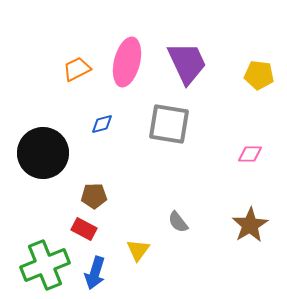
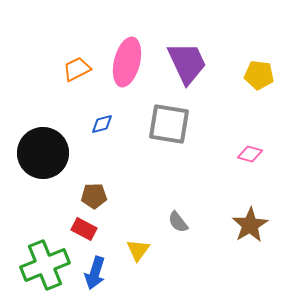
pink diamond: rotated 15 degrees clockwise
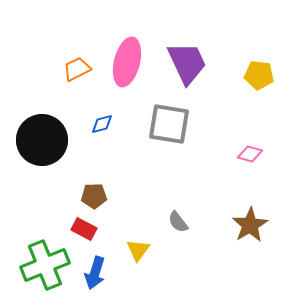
black circle: moved 1 px left, 13 px up
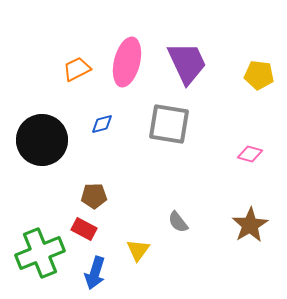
green cross: moved 5 px left, 12 px up
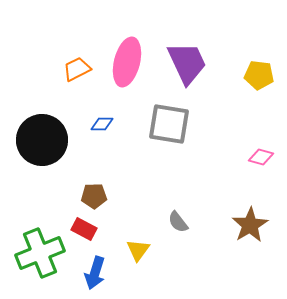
blue diamond: rotated 15 degrees clockwise
pink diamond: moved 11 px right, 3 px down
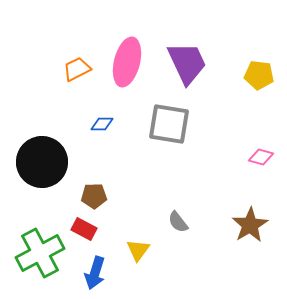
black circle: moved 22 px down
green cross: rotated 6 degrees counterclockwise
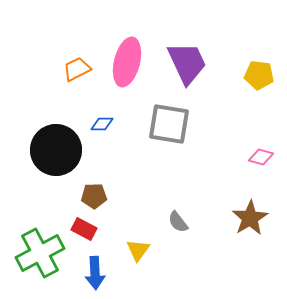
black circle: moved 14 px right, 12 px up
brown star: moved 7 px up
blue arrow: rotated 20 degrees counterclockwise
